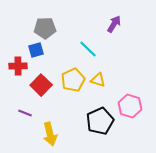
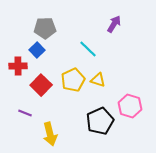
blue square: moved 1 px right; rotated 28 degrees counterclockwise
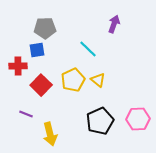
purple arrow: rotated 12 degrees counterclockwise
blue square: rotated 35 degrees clockwise
yellow triangle: rotated 21 degrees clockwise
pink hexagon: moved 8 px right, 13 px down; rotated 20 degrees counterclockwise
purple line: moved 1 px right, 1 px down
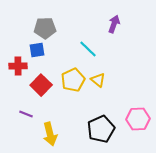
black pentagon: moved 1 px right, 8 px down
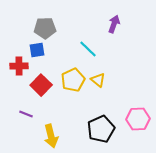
red cross: moved 1 px right
yellow arrow: moved 1 px right, 2 px down
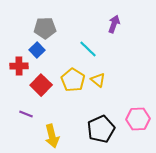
blue square: rotated 35 degrees counterclockwise
yellow pentagon: rotated 15 degrees counterclockwise
yellow arrow: moved 1 px right
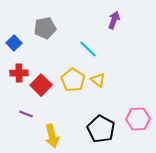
purple arrow: moved 4 px up
gray pentagon: rotated 10 degrees counterclockwise
blue square: moved 23 px left, 7 px up
red cross: moved 7 px down
black pentagon: rotated 20 degrees counterclockwise
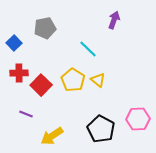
yellow arrow: rotated 70 degrees clockwise
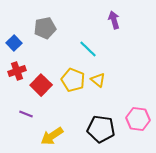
purple arrow: rotated 36 degrees counterclockwise
red cross: moved 2 px left, 2 px up; rotated 18 degrees counterclockwise
yellow pentagon: rotated 10 degrees counterclockwise
pink hexagon: rotated 10 degrees clockwise
black pentagon: rotated 20 degrees counterclockwise
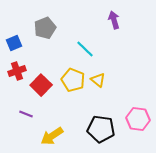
gray pentagon: rotated 10 degrees counterclockwise
blue square: rotated 21 degrees clockwise
cyan line: moved 3 px left
